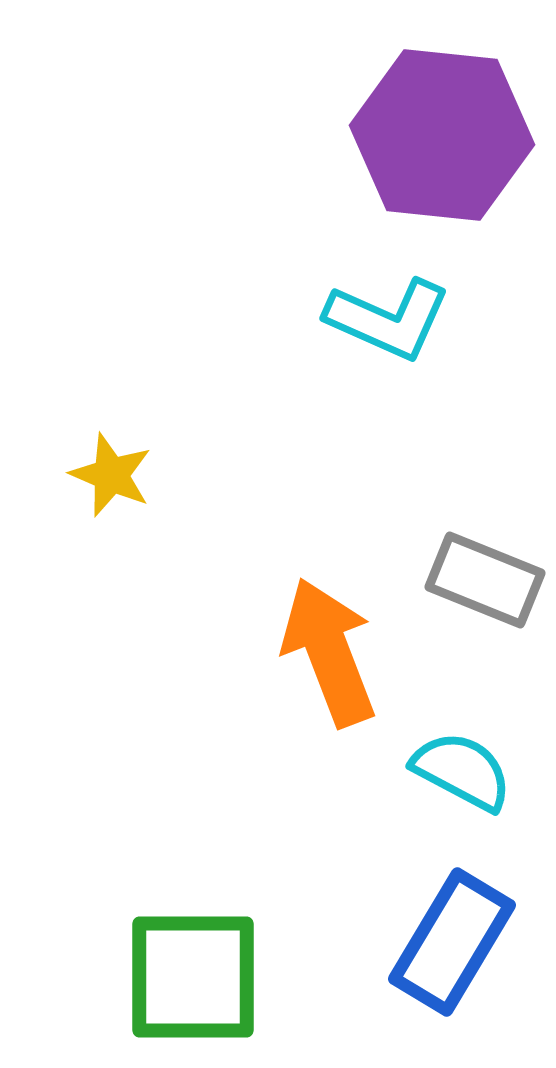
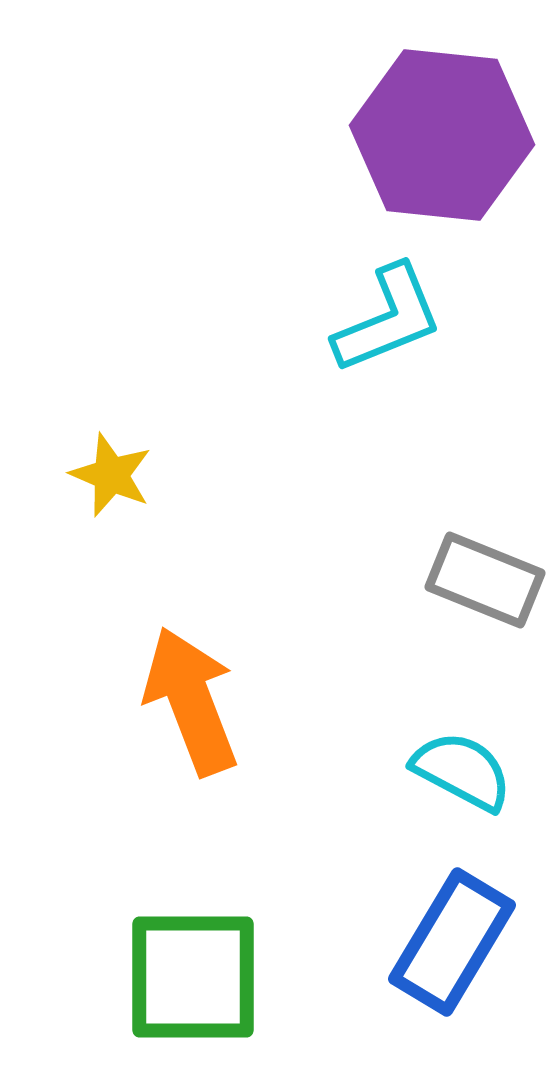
cyan L-shape: rotated 46 degrees counterclockwise
orange arrow: moved 138 px left, 49 px down
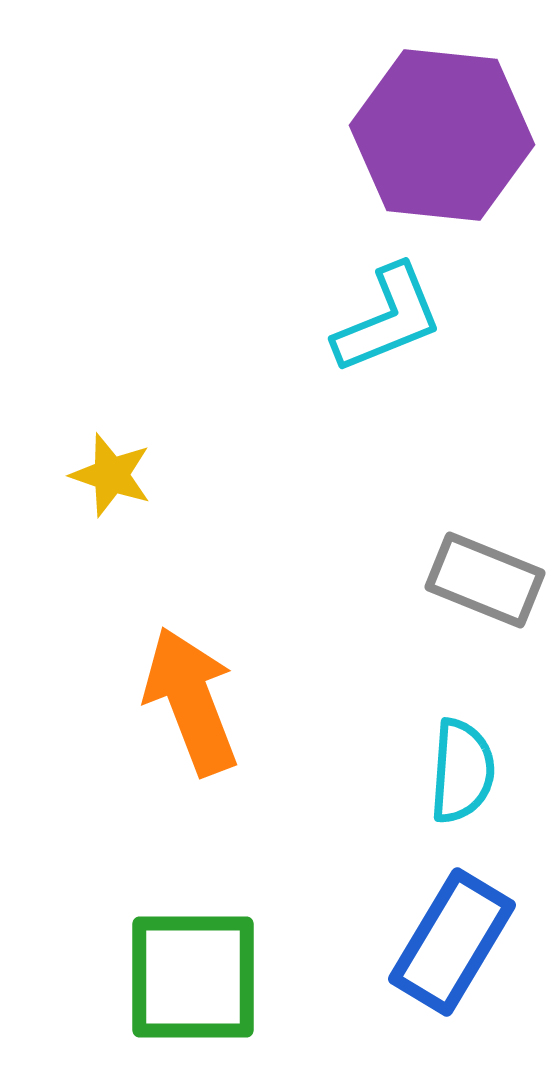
yellow star: rotated 4 degrees counterclockwise
cyan semicircle: rotated 66 degrees clockwise
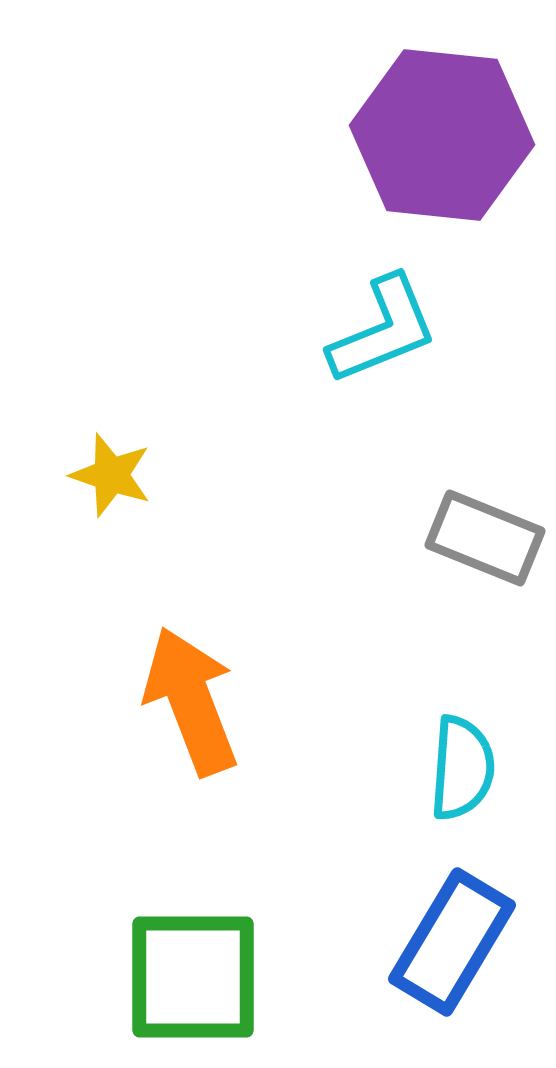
cyan L-shape: moved 5 px left, 11 px down
gray rectangle: moved 42 px up
cyan semicircle: moved 3 px up
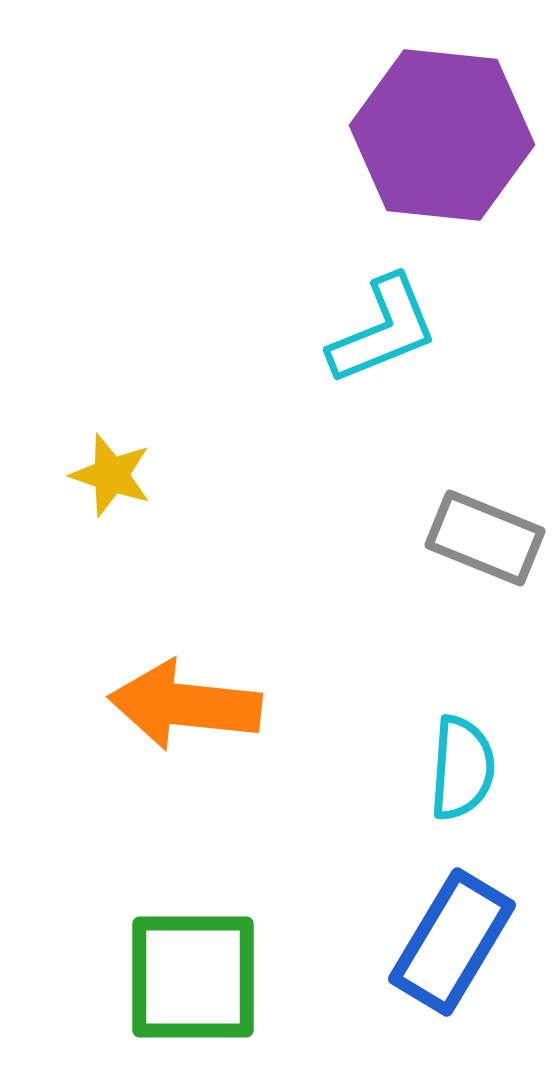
orange arrow: moved 6 px left, 4 px down; rotated 63 degrees counterclockwise
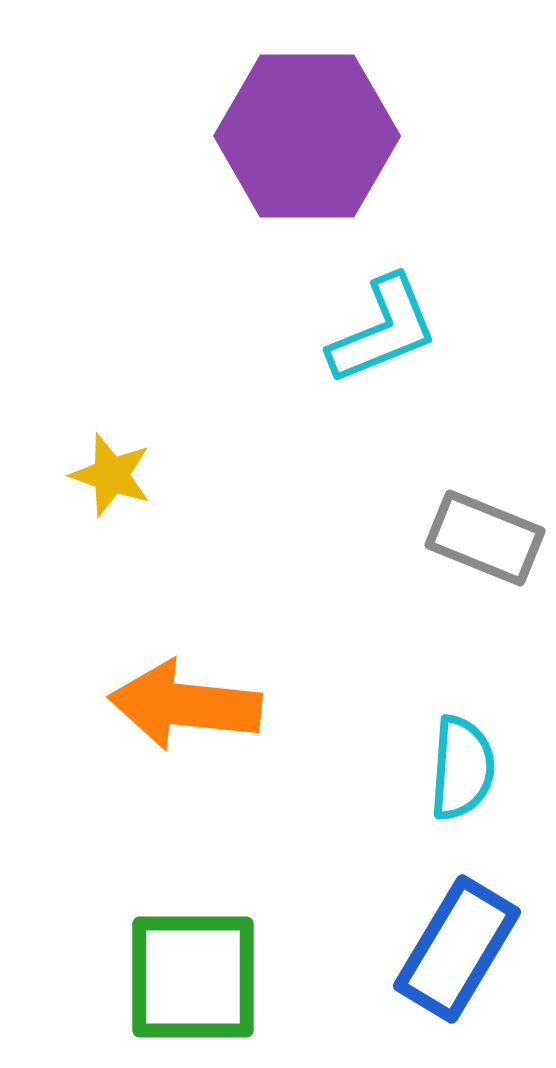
purple hexagon: moved 135 px left, 1 px down; rotated 6 degrees counterclockwise
blue rectangle: moved 5 px right, 7 px down
